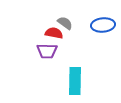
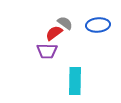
blue ellipse: moved 5 px left
red semicircle: rotated 48 degrees counterclockwise
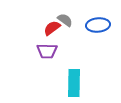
gray semicircle: moved 3 px up
red semicircle: moved 2 px left, 5 px up
cyan rectangle: moved 1 px left, 2 px down
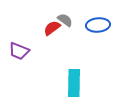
purple trapezoid: moved 28 px left; rotated 20 degrees clockwise
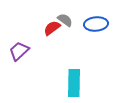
blue ellipse: moved 2 px left, 1 px up
purple trapezoid: rotated 115 degrees clockwise
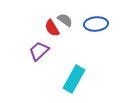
red semicircle: rotated 84 degrees counterclockwise
purple trapezoid: moved 20 px right
cyan rectangle: moved 4 px up; rotated 28 degrees clockwise
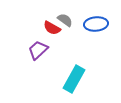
red semicircle: rotated 30 degrees counterclockwise
purple trapezoid: moved 1 px left, 1 px up
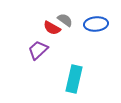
cyan rectangle: rotated 16 degrees counterclockwise
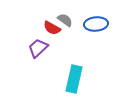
purple trapezoid: moved 2 px up
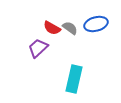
gray semicircle: moved 5 px right, 8 px down
blue ellipse: rotated 10 degrees counterclockwise
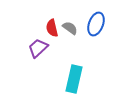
blue ellipse: rotated 55 degrees counterclockwise
red semicircle: rotated 48 degrees clockwise
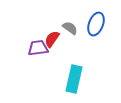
red semicircle: moved 11 px down; rotated 48 degrees clockwise
purple trapezoid: rotated 35 degrees clockwise
